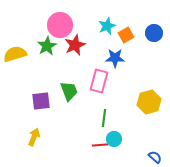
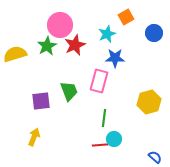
cyan star: moved 8 px down
orange square: moved 18 px up
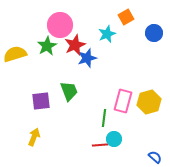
blue star: moved 28 px left; rotated 18 degrees counterclockwise
pink rectangle: moved 24 px right, 20 px down
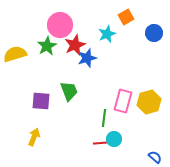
purple square: rotated 12 degrees clockwise
red line: moved 1 px right, 2 px up
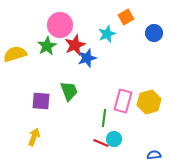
red line: rotated 28 degrees clockwise
blue semicircle: moved 1 px left, 2 px up; rotated 48 degrees counterclockwise
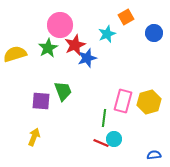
green star: moved 1 px right, 2 px down
green trapezoid: moved 6 px left
